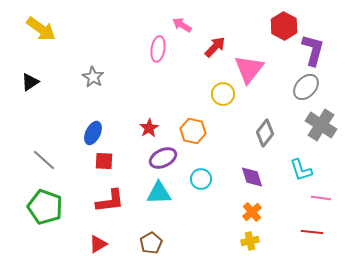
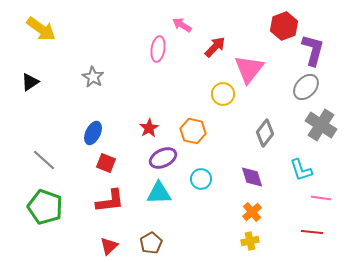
red hexagon: rotated 12 degrees clockwise
red square: moved 2 px right, 2 px down; rotated 18 degrees clockwise
red triangle: moved 11 px right, 2 px down; rotated 12 degrees counterclockwise
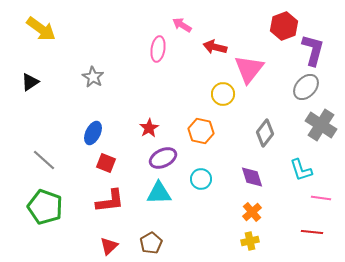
red arrow: rotated 120 degrees counterclockwise
orange hexagon: moved 8 px right
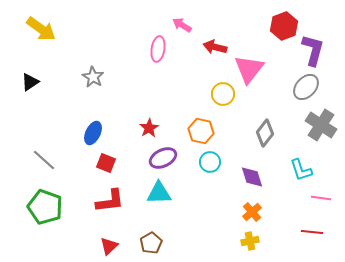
cyan circle: moved 9 px right, 17 px up
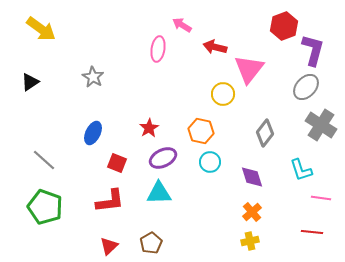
red square: moved 11 px right
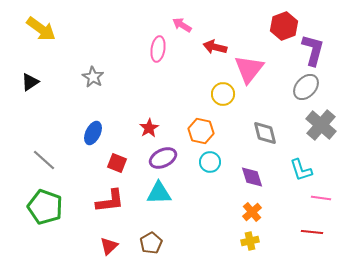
gray cross: rotated 8 degrees clockwise
gray diamond: rotated 52 degrees counterclockwise
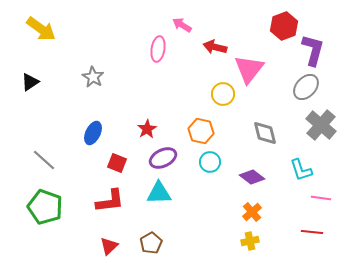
red star: moved 2 px left, 1 px down
purple diamond: rotated 35 degrees counterclockwise
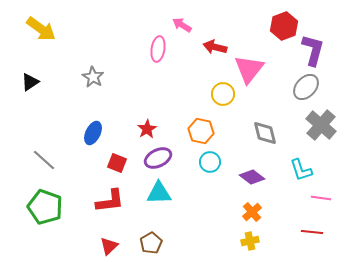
purple ellipse: moved 5 px left
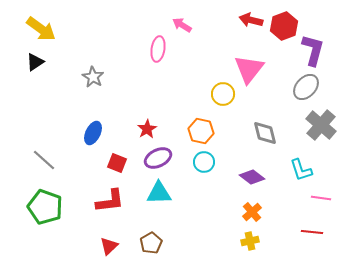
red arrow: moved 36 px right, 27 px up
black triangle: moved 5 px right, 20 px up
cyan circle: moved 6 px left
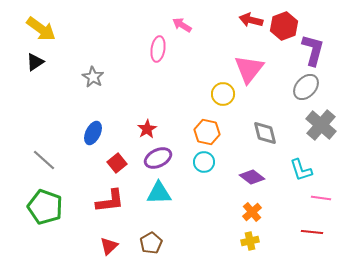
orange hexagon: moved 6 px right, 1 px down
red square: rotated 30 degrees clockwise
